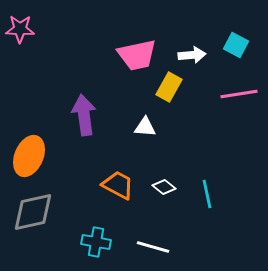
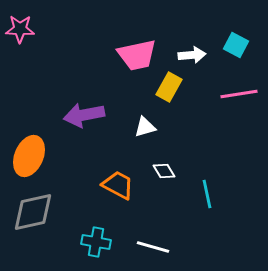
purple arrow: rotated 93 degrees counterclockwise
white triangle: rotated 20 degrees counterclockwise
white diamond: moved 16 px up; rotated 20 degrees clockwise
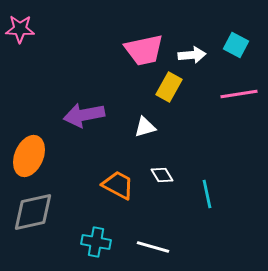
pink trapezoid: moved 7 px right, 5 px up
white diamond: moved 2 px left, 4 px down
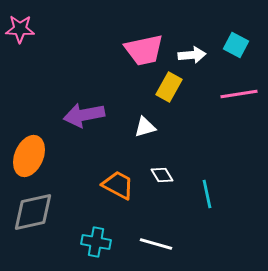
white line: moved 3 px right, 3 px up
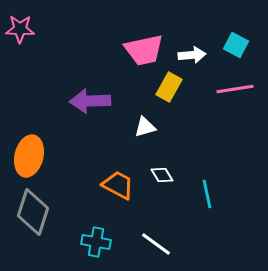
pink line: moved 4 px left, 5 px up
purple arrow: moved 6 px right, 14 px up; rotated 9 degrees clockwise
orange ellipse: rotated 9 degrees counterclockwise
gray diamond: rotated 60 degrees counterclockwise
white line: rotated 20 degrees clockwise
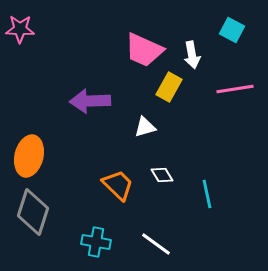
cyan square: moved 4 px left, 15 px up
pink trapezoid: rotated 36 degrees clockwise
white arrow: rotated 84 degrees clockwise
orange trapezoid: rotated 16 degrees clockwise
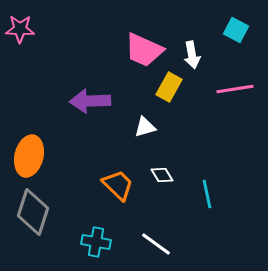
cyan square: moved 4 px right
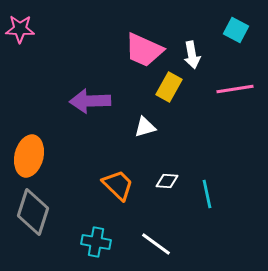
white diamond: moved 5 px right, 6 px down; rotated 55 degrees counterclockwise
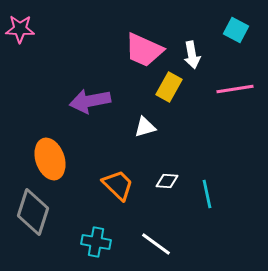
purple arrow: rotated 9 degrees counterclockwise
orange ellipse: moved 21 px right, 3 px down; rotated 33 degrees counterclockwise
